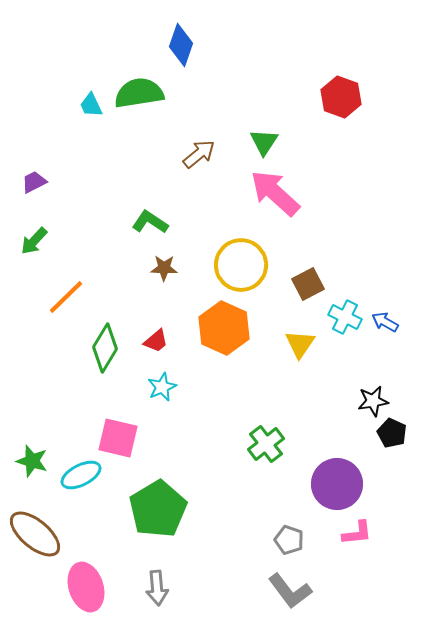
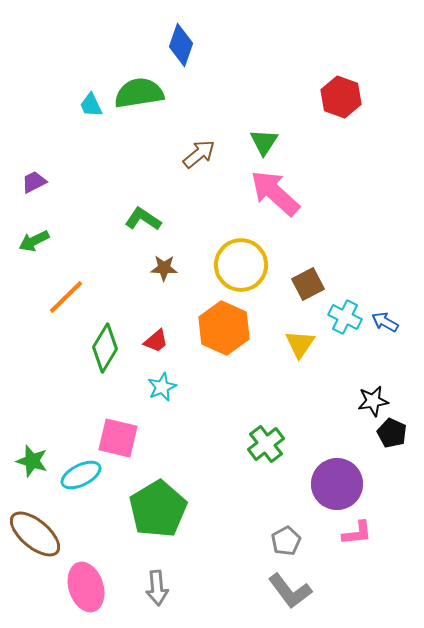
green L-shape: moved 7 px left, 3 px up
green arrow: rotated 20 degrees clockwise
gray pentagon: moved 3 px left, 1 px down; rotated 24 degrees clockwise
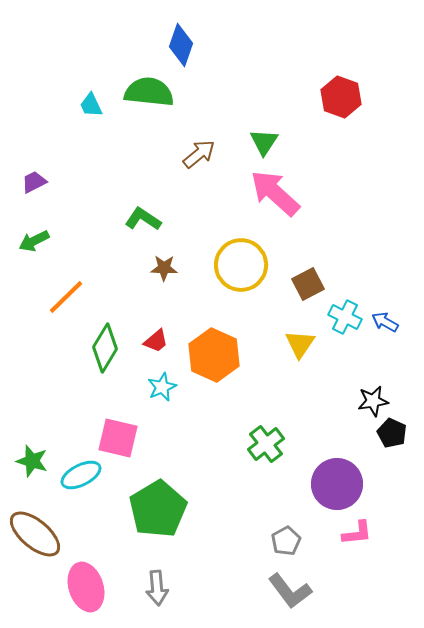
green semicircle: moved 10 px right, 1 px up; rotated 15 degrees clockwise
orange hexagon: moved 10 px left, 27 px down
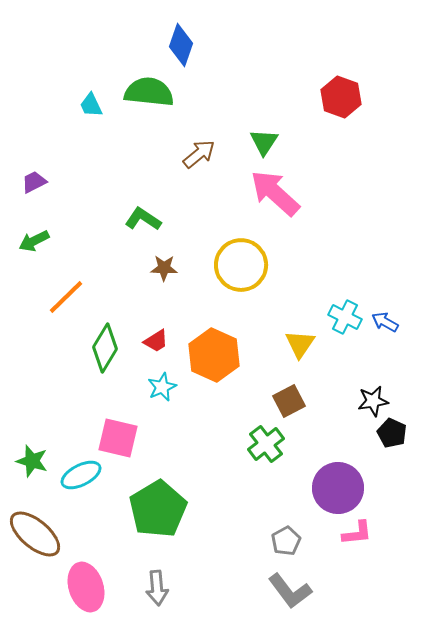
brown square: moved 19 px left, 117 px down
red trapezoid: rotated 8 degrees clockwise
purple circle: moved 1 px right, 4 px down
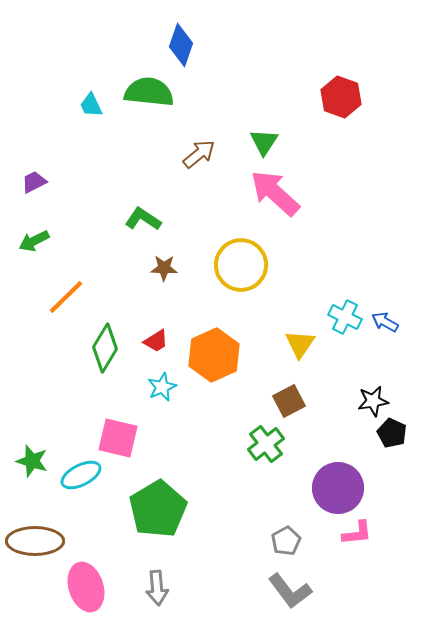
orange hexagon: rotated 12 degrees clockwise
brown ellipse: moved 7 px down; rotated 40 degrees counterclockwise
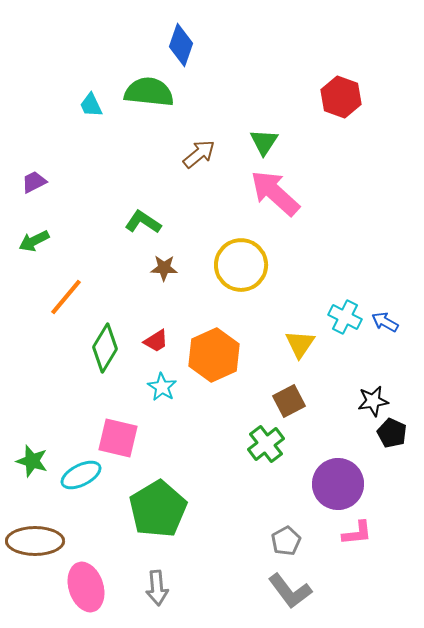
green L-shape: moved 3 px down
orange line: rotated 6 degrees counterclockwise
cyan star: rotated 16 degrees counterclockwise
purple circle: moved 4 px up
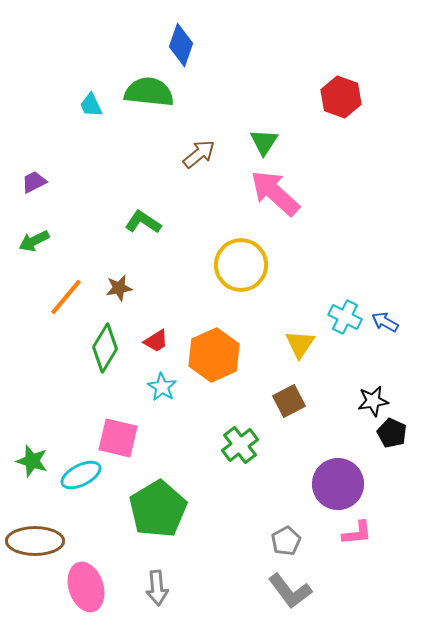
brown star: moved 45 px left, 20 px down; rotated 12 degrees counterclockwise
green cross: moved 26 px left, 1 px down
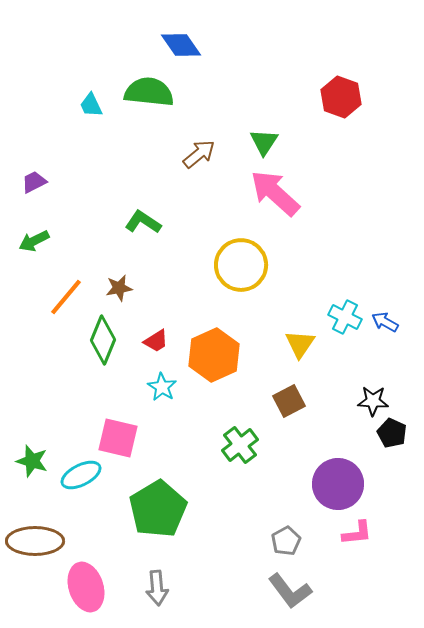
blue diamond: rotated 54 degrees counterclockwise
green diamond: moved 2 px left, 8 px up; rotated 9 degrees counterclockwise
black star: rotated 12 degrees clockwise
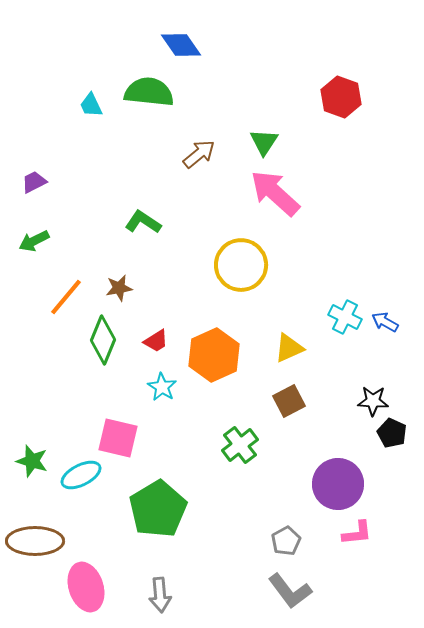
yellow triangle: moved 11 px left, 4 px down; rotated 32 degrees clockwise
gray arrow: moved 3 px right, 7 px down
